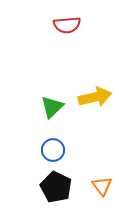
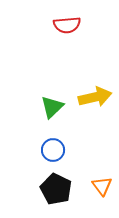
black pentagon: moved 2 px down
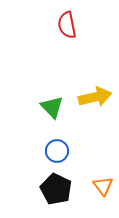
red semicircle: rotated 84 degrees clockwise
green triangle: rotated 30 degrees counterclockwise
blue circle: moved 4 px right, 1 px down
orange triangle: moved 1 px right
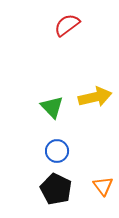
red semicircle: rotated 64 degrees clockwise
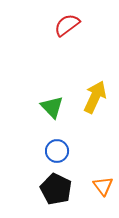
yellow arrow: rotated 52 degrees counterclockwise
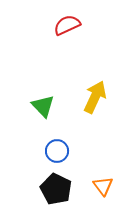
red semicircle: rotated 12 degrees clockwise
green triangle: moved 9 px left, 1 px up
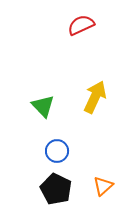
red semicircle: moved 14 px right
orange triangle: rotated 25 degrees clockwise
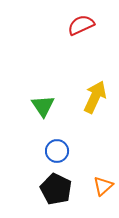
green triangle: rotated 10 degrees clockwise
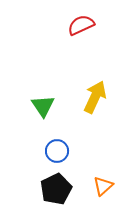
black pentagon: rotated 20 degrees clockwise
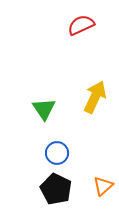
green triangle: moved 1 px right, 3 px down
blue circle: moved 2 px down
black pentagon: rotated 20 degrees counterclockwise
